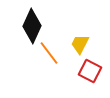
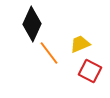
black diamond: moved 2 px up
yellow trapezoid: rotated 40 degrees clockwise
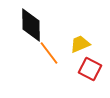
black diamond: moved 1 px left, 1 px down; rotated 24 degrees counterclockwise
red square: moved 2 px up
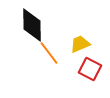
black diamond: moved 1 px right
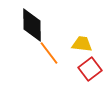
yellow trapezoid: moved 2 px right; rotated 30 degrees clockwise
red square: rotated 25 degrees clockwise
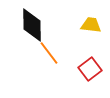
yellow trapezoid: moved 9 px right, 19 px up
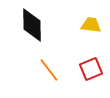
orange line: moved 17 px down
red square: moved 1 px right; rotated 15 degrees clockwise
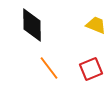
yellow trapezoid: moved 5 px right; rotated 15 degrees clockwise
orange line: moved 2 px up
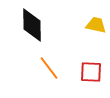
yellow trapezoid: rotated 10 degrees counterclockwise
red square: moved 3 px down; rotated 25 degrees clockwise
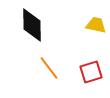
red square: rotated 20 degrees counterclockwise
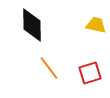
red square: moved 1 px left, 1 px down
